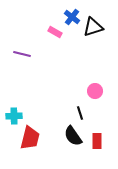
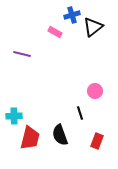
blue cross: moved 2 px up; rotated 35 degrees clockwise
black triangle: rotated 20 degrees counterclockwise
black semicircle: moved 13 px left, 1 px up; rotated 15 degrees clockwise
red rectangle: rotated 21 degrees clockwise
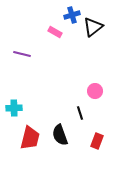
cyan cross: moved 8 px up
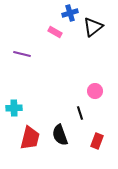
blue cross: moved 2 px left, 2 px up
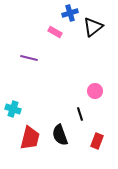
purple line: moved 7 px right, 4 px down
cyan cross: moved 1 px left, 1 px down; rotated 21 degrees clockwise
black line: moved 1 px down
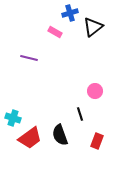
cyan cross: moved 9 px down
red trapezoid: rotated 40 degrees clockwise
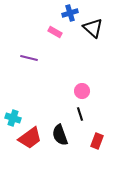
black triangle: moved 1 px down; rotated 40 degrees counterclockwise
pink circle: moved 13 px left
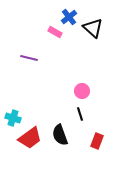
blue cross: moved 1 px left, 4 px down; rotated 21 degrees counterclockwise
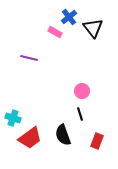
black triangle: rotated 10 degrees clockwise
black semicircle: moved 3 px right
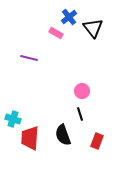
pink rectangle: moved 1 px right, 1 px down
cyan cross: moved 1 px down
red trapezoid: rotated 130 degrees clockwise
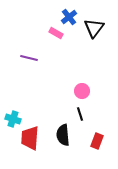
black triangle: moved 1 px right; rotated 15 degrees clockwise
black semicircle: rotated 15 degrees clockwise
